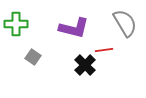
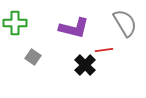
green cross: moved 1 px left, 1 px up
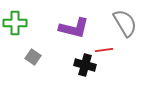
black cross: rotated 30 degrees counterclockwise
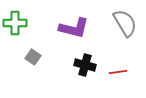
red line: moved 14 px right, 22 px down
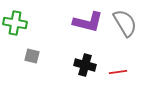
green cross: rotated 10 degrees clockwise
purple L-shape: moved 14 px right, 6 px up
gray square: moved 1 px left, 1 px up; rotated 21 degrees counterclockwise
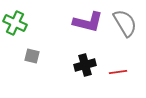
green cross: rotated 15 degrees clockwise
black cross: rotated 30 degrees counterclockwise
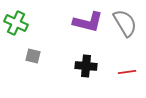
green cross: moved 1 px right
gray square: moved 1 px right
black cross: moved 1 px right, 1 px down; rotated 20 degrees clockwise
red line: moved 9 px right
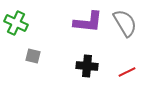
purple L-shape: rotated 8 degrees counterclockwise
black cross: moved 1 px right
red line: rotated 18 degrees counterclockwise
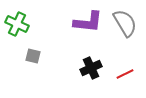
green cross: moved 1 px right, 1 px down
black cross: moved 4 px right, 2 px down; rotated 30 degrees counterclockwise
red line: moved 2 px left, 2 px down
